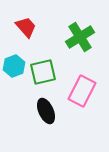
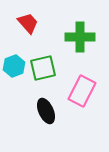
red trapezoid: moved 2 px right, 4 px up
green cross: rotated 32 degrees clockwise
green square: moved 4 px up
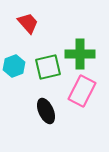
green cross: moved 17 px down
green square: moved 5 px right, 1 px up
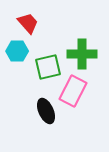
green cross: moved 2 px right
cyan hexagon: moved 3 px right, 15 px up; rotated 20 degrees clockwise
pink rectangle: moved 9 px left
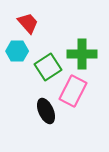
green square: rotated 20 degrees counterclockwise
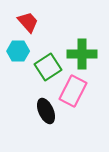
red trapezoid: moved 1 px up
cyan hexagon: moved 1 px right
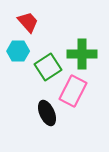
black ellipse: moved 1 px right, 2 px down
